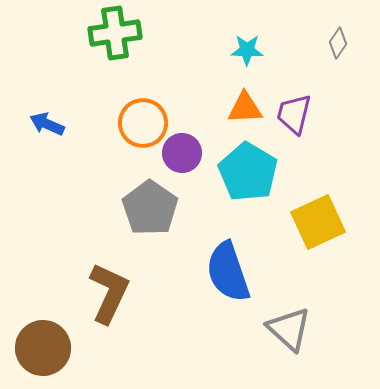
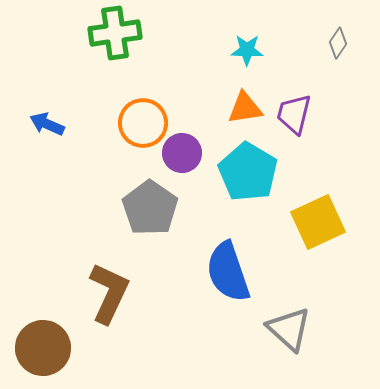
orange triangle: rotated 6 degrees counterclockwise
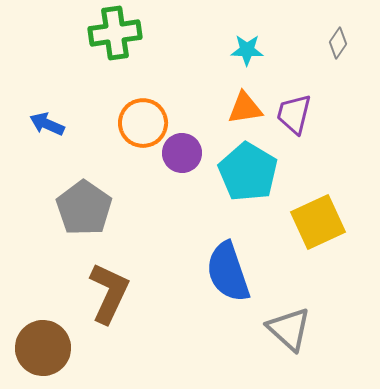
gray pentagon: moved 66 px left
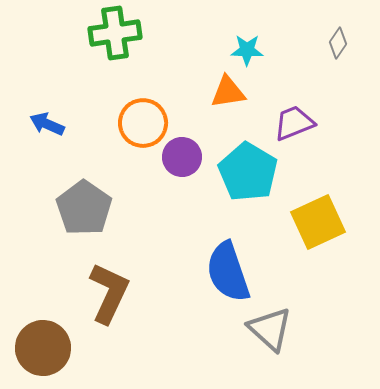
orange triangle: moved 17 px left, 16 px up
purple trapezoid: moved 9 px down; rotated 54 degrees clockwise
purple circle: moved 4 px down
gray triangle: moved 19 px left
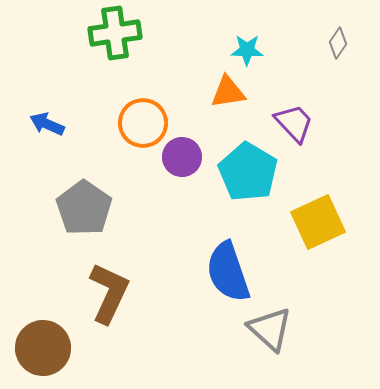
purple trapezoid: rotated 69 degrees clockwise
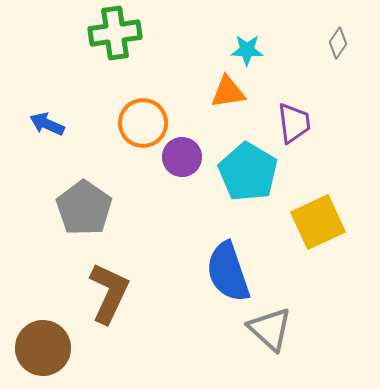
purple trapezoid: rotated 36 degrees clockwise
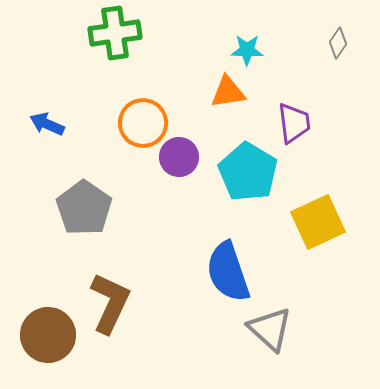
purple circle: moved 3 px left
brown L-shape: moved 1 px right, 10 px down
brown circle: moved 5 px right, 13 px up
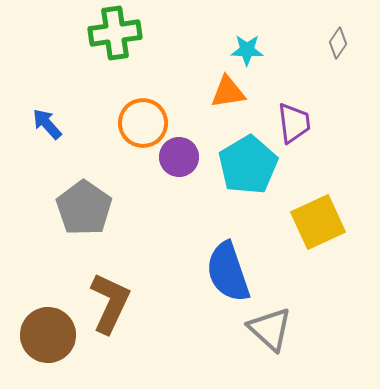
blue arrow: rotated 24 degrees clockwise
cyan pentagon: moved 7 px up; rotated 10 degrees clockwise
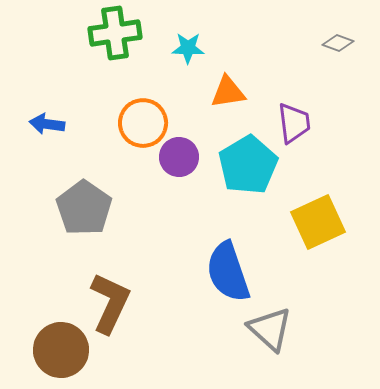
gray diamond: rotated 76 degrees clockwise
cyan star: moved 59 px left, 2 px up
blue arrow: rotated 40 degrees counterclockwise
brown circle: moved 13 px right, 15 px down
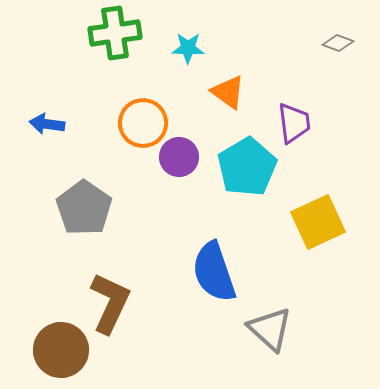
orange triangle: rotated 45 degrees clockwise
cyan pentagon: moved 1 px left, 2 px down
blue semicircle: moved 14 px left
